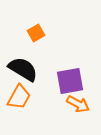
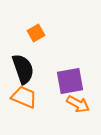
black semicircle: rotated 40 degrees clockwise
orange trapezoid: moved 5 px right; rotated 96 degrees counterclockwise
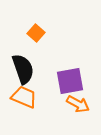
orange square: rotated 18 degrees counterclockwise
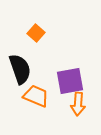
black semicircle: moved 3 px left
orange trapezoid: moved 12 px right, 1 px up
orange arrow: rotated 65 degrees clockwise
